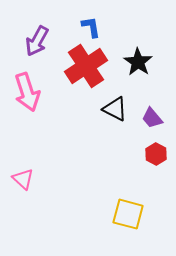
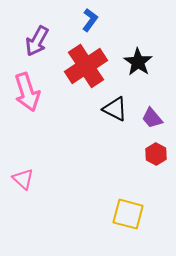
blue L-shape: moved 1 px left, 7 px up; rotated 45 degrees clockwise
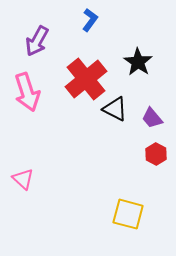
red cross: moved 13 px down; rotated 6 degrees counterclockwise
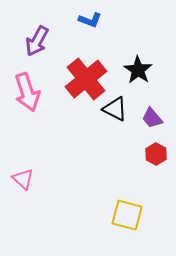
blue L-shape: rotated 75 degrees clockwise
black star: moved 8 px down
yellow square: moved 1 px left, 1 px down
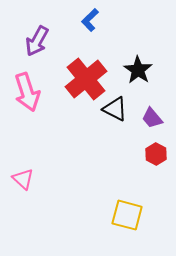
blue L-shape: rotated 115 degrees clockwise
